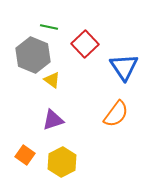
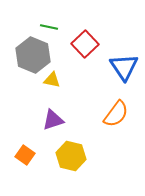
yellow triangle: rotated 24 degrees counterclockwise
yellow hexagon: moved 9 px right, 6 px up; rotated 20 degrees counterclockwise
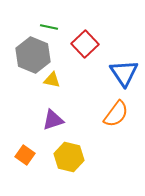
blue triangle: moved 6 px down
yellow hexagon: moved 2 px left, 1 px down
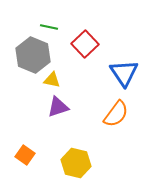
purple triangle: moved 5 px right, 13 px up
yellow hexagon: moved 7 px right, 6 px down
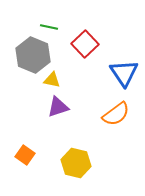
orange semicircle: rotated 16 degrees clockwise
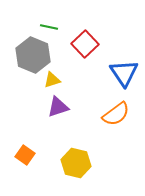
yellow triangle: rotated 30 degrees counterclockwise
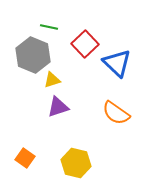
blue triangle: moved 7 px left, 10 px up; rotated 12 degrees counterclockwise
orange semicircle: moved 1 px up; rotated 72 degrees clockwise
orange square: moved 3 px down
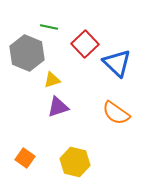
gray hexagon: moved 6 px left, 2 px up
yellow hexagon: moved 1 px left, 1 px up
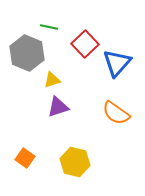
blue triangle: rotated 28 degrees clockwise
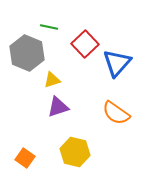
yellow hexagon: moved 10 px up
